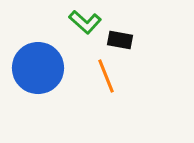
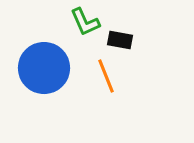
green L-shape: rotated 24 degrees clockwise
blue circle: moved 6 px right
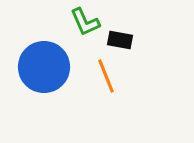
blue circle: moved 1 px up
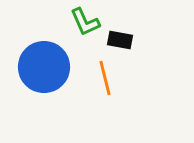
orange line: moved 1 px left, 2 px down; rotated 8 degrees clockwise
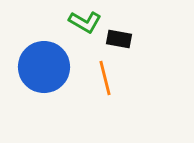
green L-shape: rotated 36 degrees counterclockwise
black rectangle: moved 1 px left, 1 px up
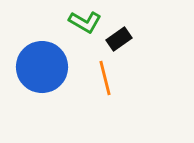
black rectangle: rotated 45 degrees counterclockwise
blue circle: moved 2 px left
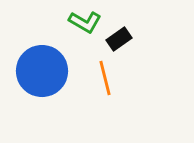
blue circle: moved 4 px down
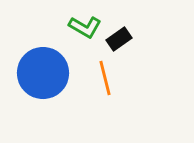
green L-shape: moved 5 px down
blue circle: moved 1 px right, 2 px down
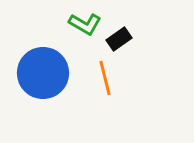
green L-shape: moved 3 px up
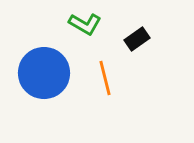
black rectangle: moved 18 px right
blue circle: moved 1 px right
